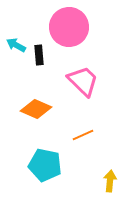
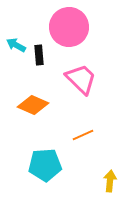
pink trapezoid: moved 2 px left, 2 px up
orange diamond: moved 3 px left, 4 px up
cyan pentagon: rotated 16 degrees counterclockwise
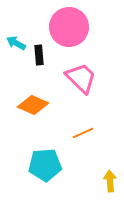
cyan arrow: moved 2 px up
pink trapezoid: moved 1 px up
orange line: moved 2 px up
yellow arrow: rotated 10 degrees counterclockwise
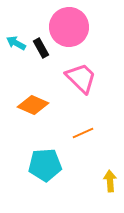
black rectangle: moved 2 px right, 7 px up; rotated 24 degrees counterclockwise
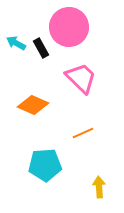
yellow arrow: moved 11 px left, 6 px down
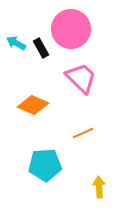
pink circle: moved 2 px right, 2 px down
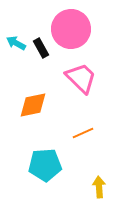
orange diamond: rotated 36 degrees counterclockwise
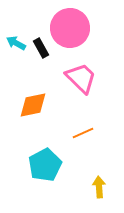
pink circle: moved 1 px left, 1 px up
cyan pentagon: rotated 24 degrees counterclockwise
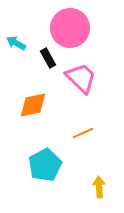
black rectangle: moved 7 px right, 10 px down
